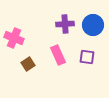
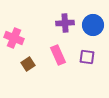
purple cross: moved 1 px up
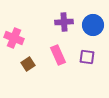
purple cross: moved 1 px left, 1 px up
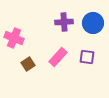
blue circle: moved 2 px up
pink rectangle: moved 2 px down; rotated 66 degrees clockwise
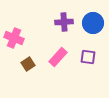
purple square: moved 1 px right
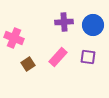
blue circle: moved 2 px down
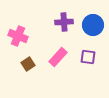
pink cross: moved 4 px right, 2 px up
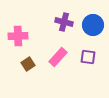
purple cross: rotated 18 degrees clockwise
pink cross: rotated 24 degrees counterclockwise
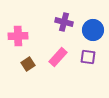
blue circle: moved 5 px down
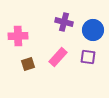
brown square: rotated 16 degrees clockwise
